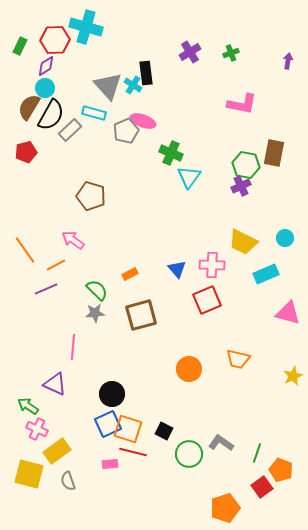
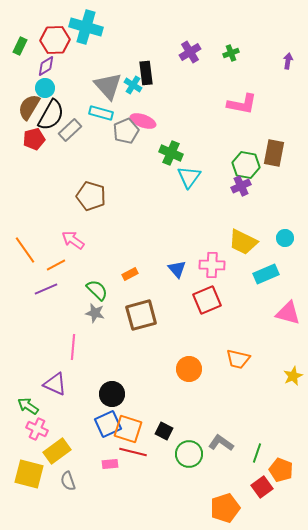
cyan rectangle at (94, 113): moved 7 px right
red pentagon at (26, 152): moved 8 px right, 13 px up
gray star at (95, 313): rotated 18 degrees clockwise
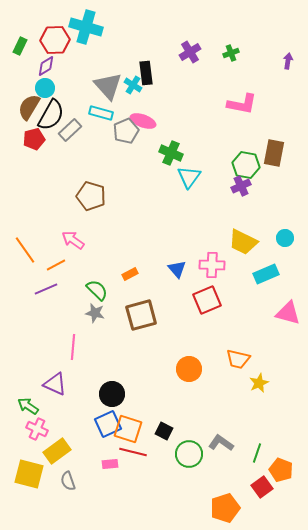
yellow star at (293, 376): moved 34 px left, 7 px down
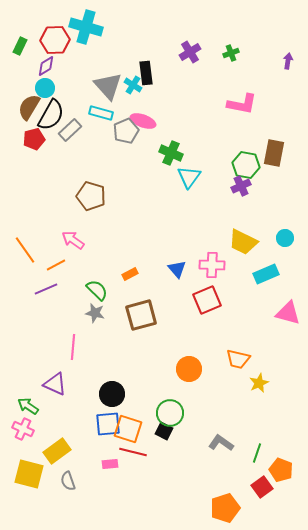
blue square at (108, 424): rotated 20 degrees clockwise
pink cross at (37, 429): moved 14 px left
green circle at (189, 454): moved 19 px left, 41 px up
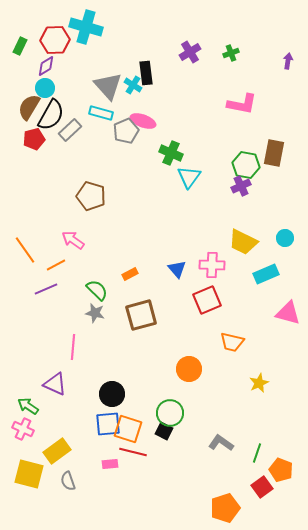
orange trapezoid at (238, 359): moved 6 px left, 17 px up
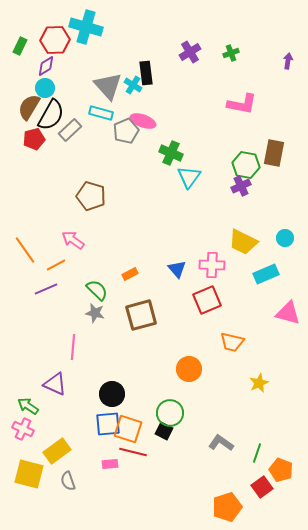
orange pentagon at (225, 508): moved 2 px right, 1 px up
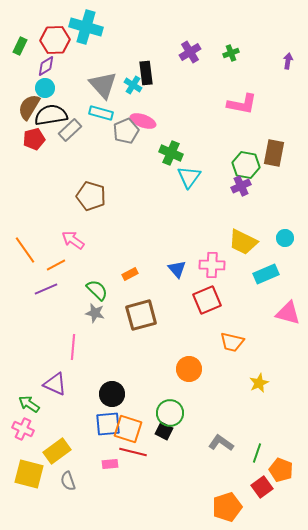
gray triangle at (108, 86): moved 5 px left, 1 px up
black semicircle at (51, 115): rotated 128 degrees counterclockwise
green arrow at (28, 406): moved 1 px right, 2 px up
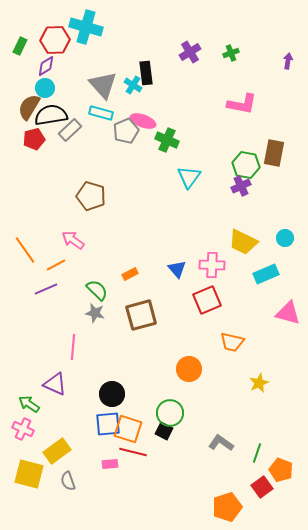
green cross at (171, 153): moved 4 px left, 13 px up
